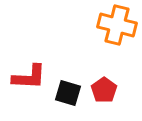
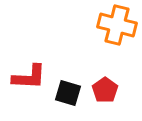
red pentagon: moved 1 px right
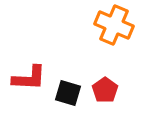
orange cross: moved 3 px left; rotated 9 degrees clockwise
red L-shape: moved 1 px down
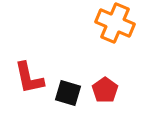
orange cross: moved 1 px right, 2 px up
red L-shape: rotated 75 degrees clockwise
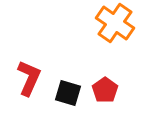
orange cross: rotated 12 degrees clockwise
red L-shape: rotated 144 degrees counterclockwise
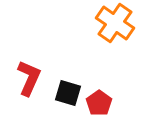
red pentagon: moved 6 px left, 13 px down
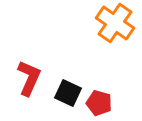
black square: rotated 8 degrees clockwise
red pentagon: rotated 20 degrees counterclockwise
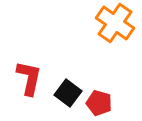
red L-shape: rotated 12 degrees counterclockwise
black square: rotated 12 degrees clockwise
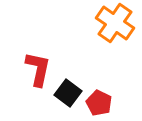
red L-shape: moved 9 px right, 9 px up
red pentagon: rotated 10 degrees clockwise
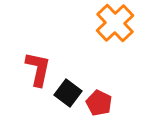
orange cross: rotated 12 degrees clockwise
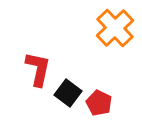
orange cross: moved 5 px down
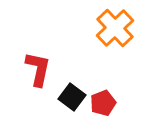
black square: moved 4 px right, 4 px down
red pentagon: moved 4 px right; rotated 25 degrees clockwise
